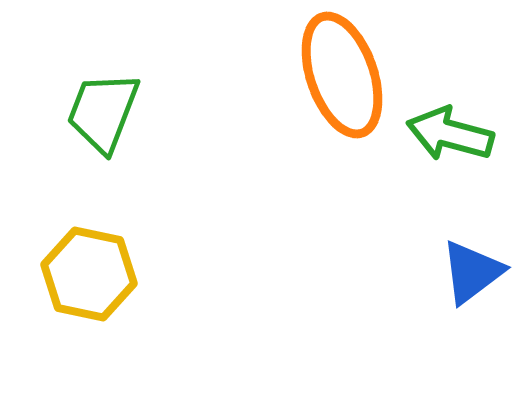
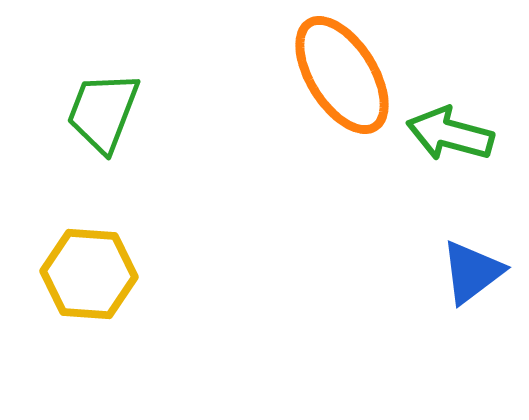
orange ellipse: rotated 13 degrees counterclockwise
yellow hexagon: rotated 8 degrees counterclockwise
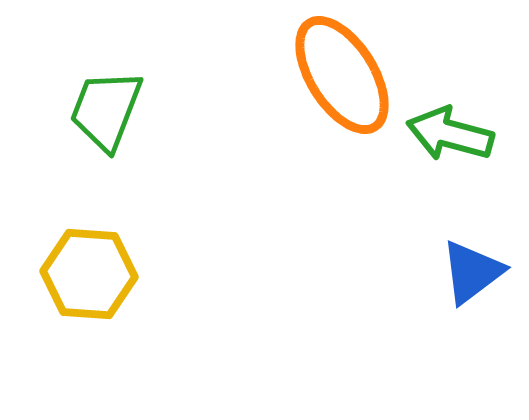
green trapezoid: moved 3 px right, 2 px up
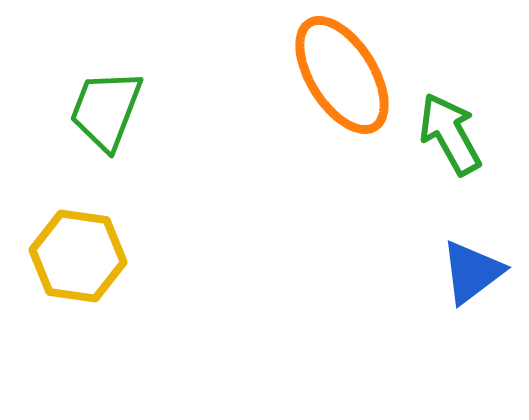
green arrow: rotated 46 degrees clockwise
yellow hexagon: moved 11 px left, 18 px up; rotated 4 degrees clockwise
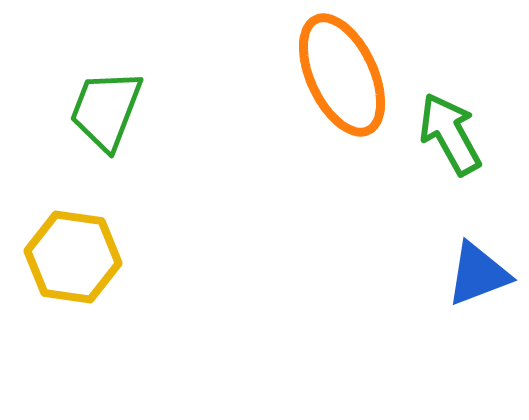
orange ellipse: rotated 7 degrees clockwise
yellow hexagon: moved 5 px left, 1 px down
blue triangle: moved 6 px right, 2 px down; rotated 16 degrees clockwise
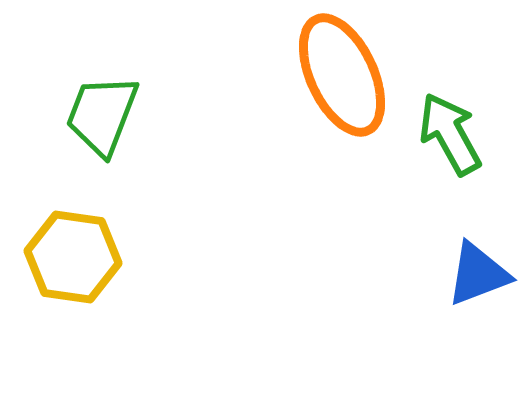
green trapezoid: moved 4 px left, 5 px down
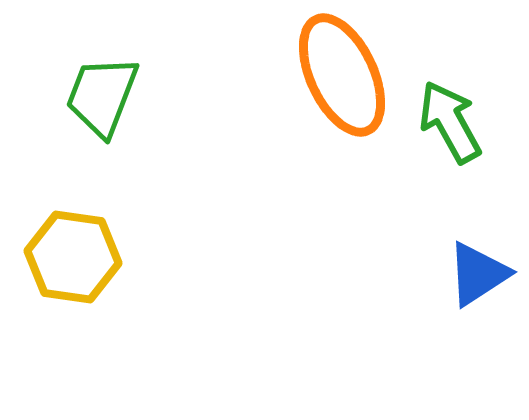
green trapezoid: moved 19 px up
green arrow: moved 12 px up
blue triangle: rotated 12 degrees counterclockwise
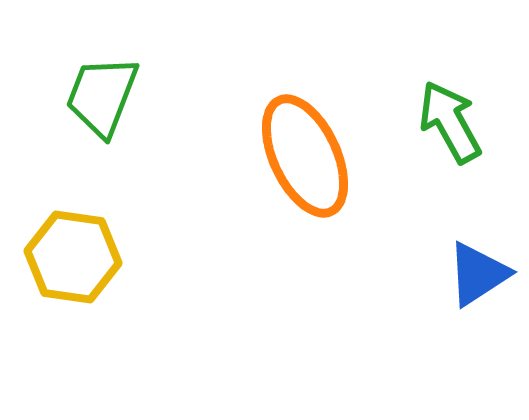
orange ellipse: moved 37 px left, 81 px down
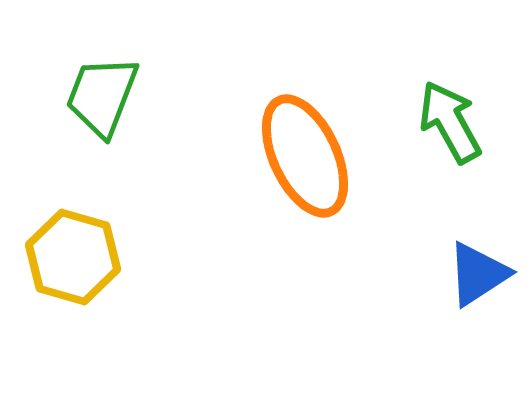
yellow hexagon: rotated 8 degrees clockwise
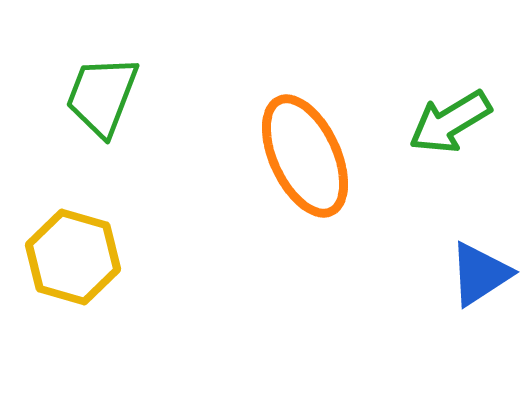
green arrow: rotated 92 degrees counterclockwise
blue triangle: moved 2 px right
